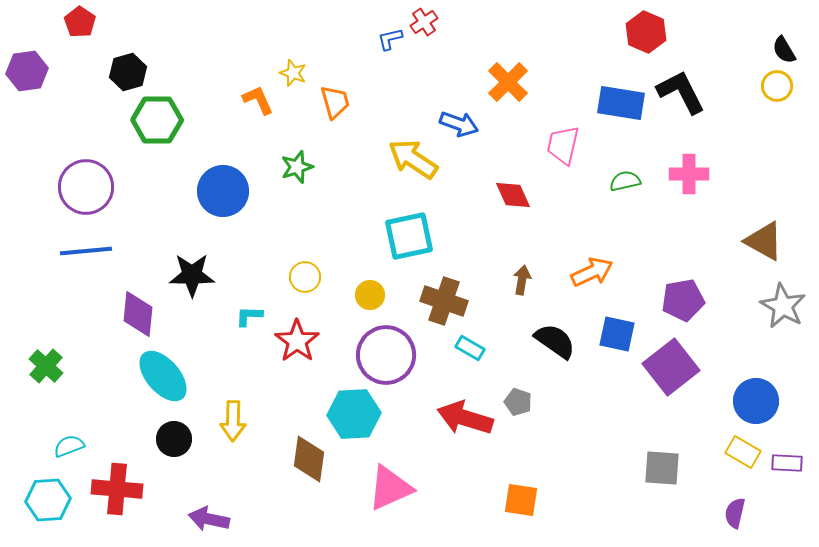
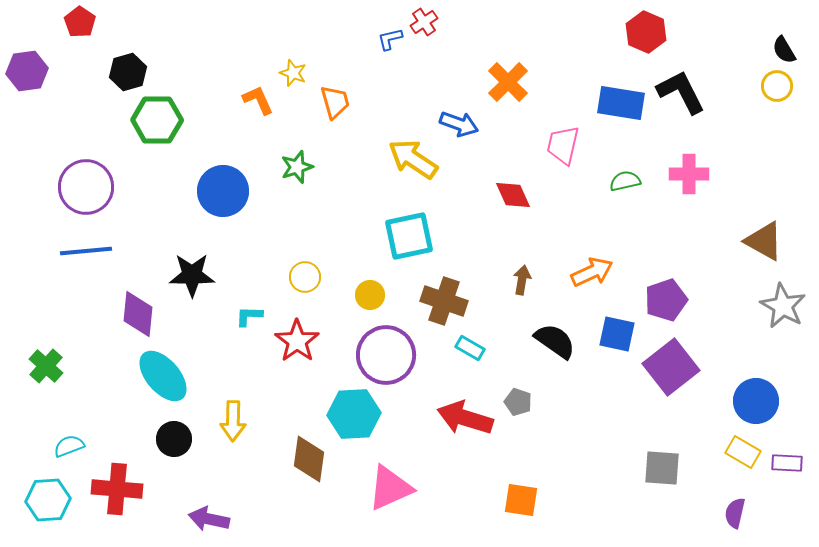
purple pentagon at (683, 300): moved 17 px left; rotated 9 degrees counterclockwise
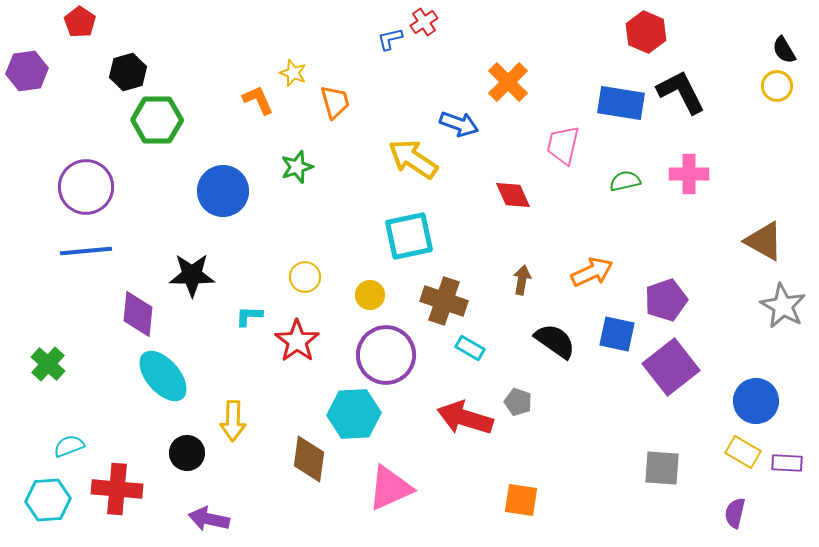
green cross at (46, 366): moved 2 px right, 2 px up
black circle at (174, 439): moved 13 px right, 14 px down
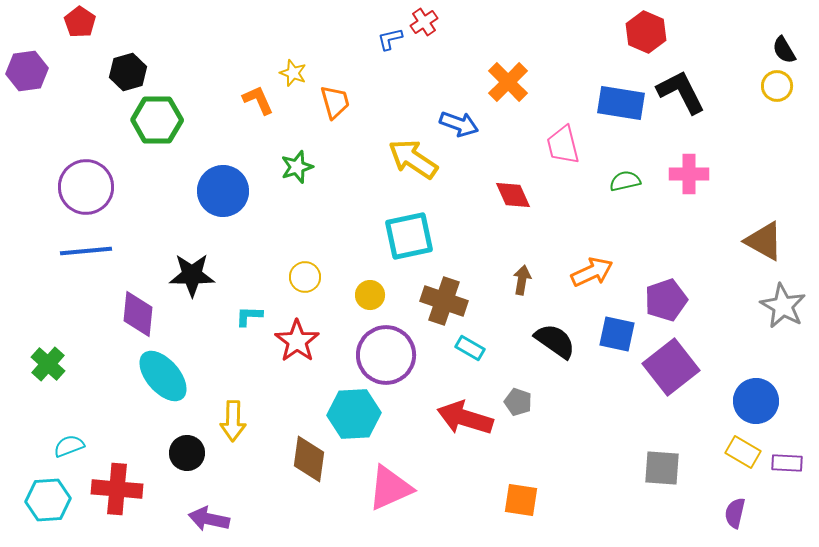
pink trapezoid at (563, 145): rotated 27 degrees counterclockwise
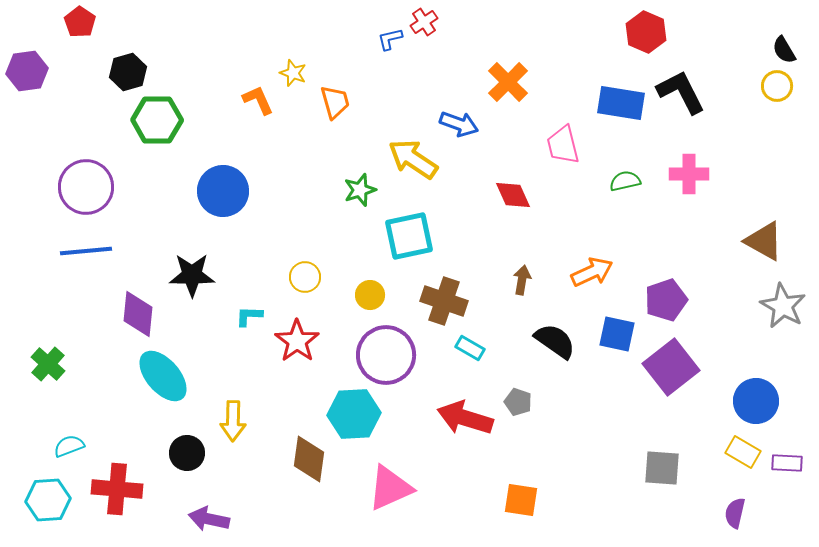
green star at (297, 167): moved 63 px right, 23 px down
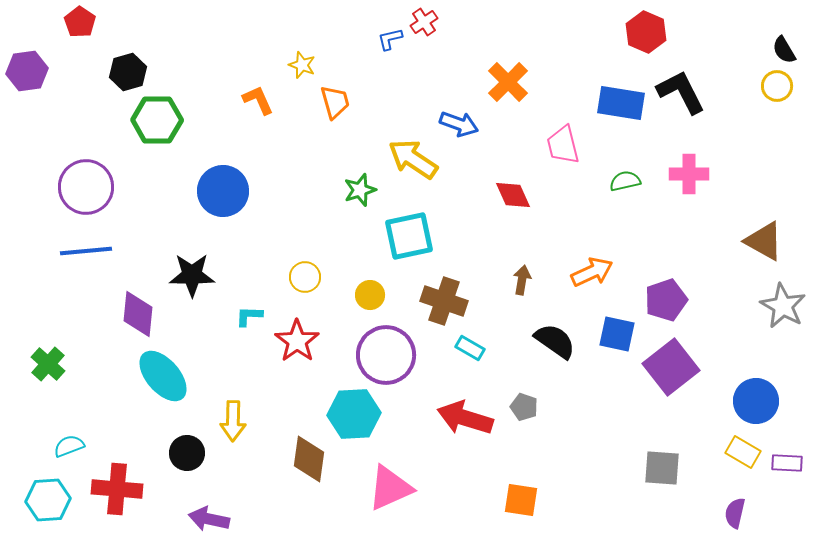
yellow star at (293, 73): moved 9 px right, 8 px up
gray pentagon at (518, 402): moved 6 px right, 5 px down
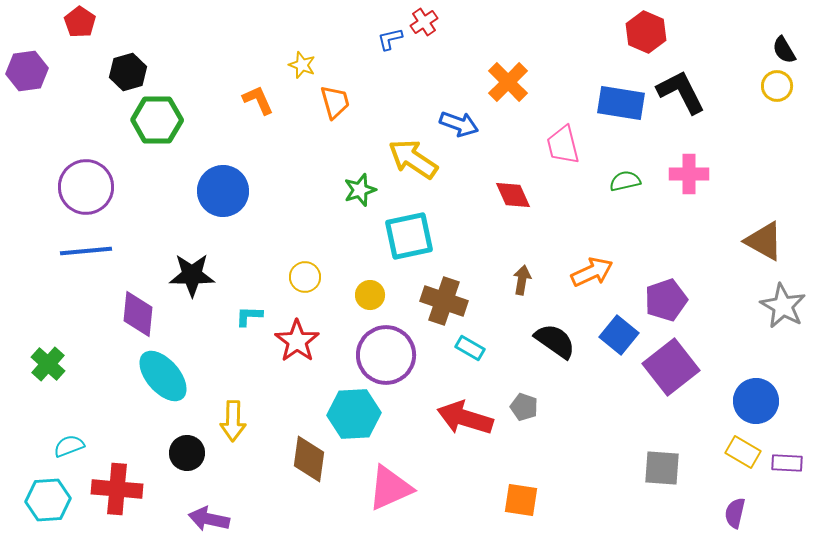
blue square at (617, 334): moved 2 px right, 1 px down; rotated 27 degrees clockwise
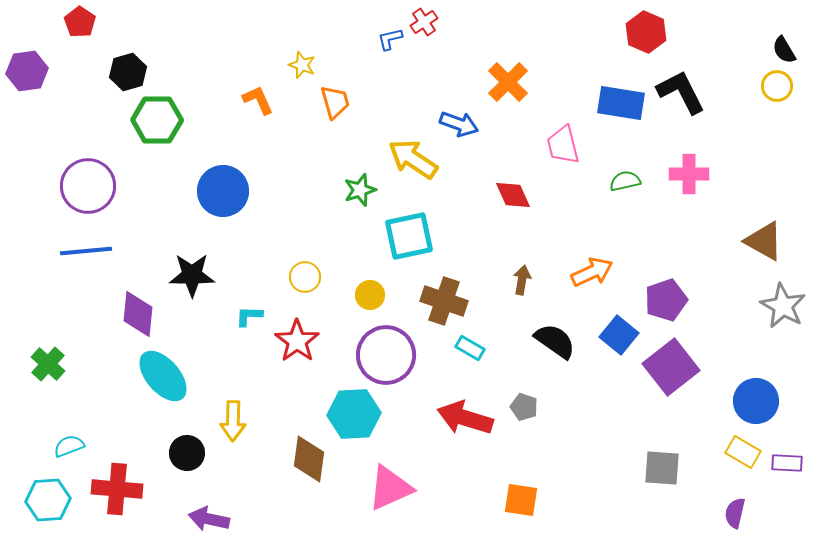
purple circle at (86, 187): moved 2 px right, 1 px up
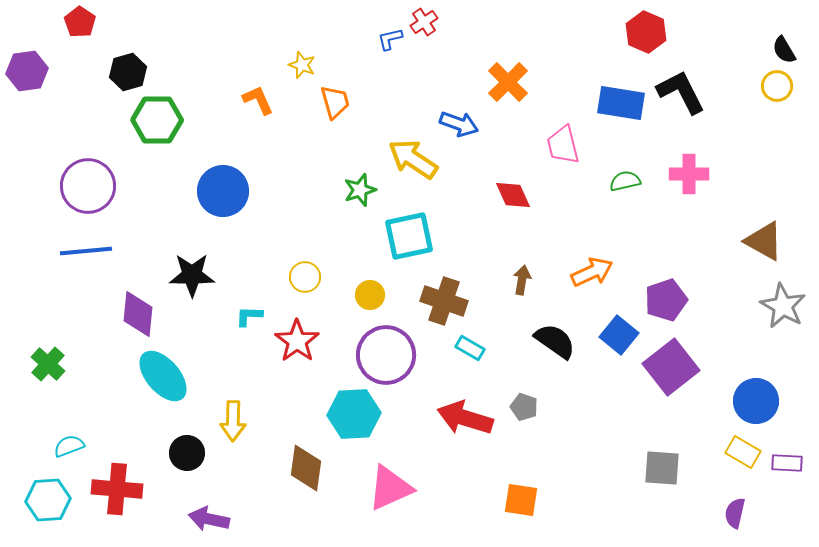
brown diamond at (309, 459): moved 3 px left, 9 px down
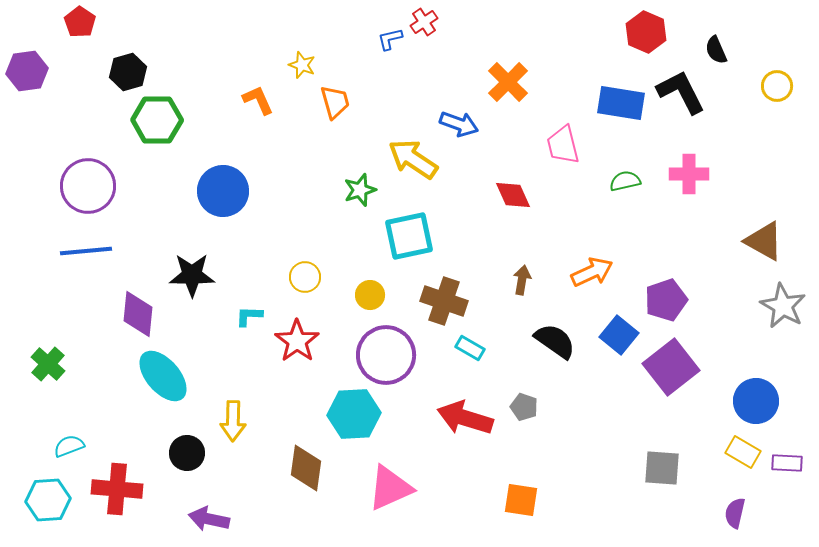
black semicircle at (784, 50): moved 68 px left; rotated 8 degrees clockwise
